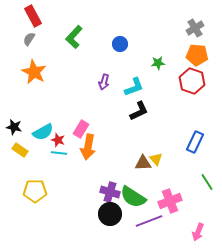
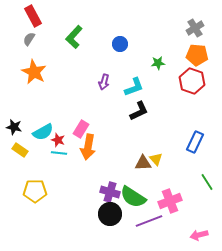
pink arrow: moved 1 px right, 3 px down; rotated 54 degrees clockwise
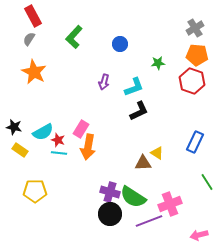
yellow triangle: moved 1 px right, 6 px up; rotated 16 degrees counterclockwise
pink cross: moved 3 px down
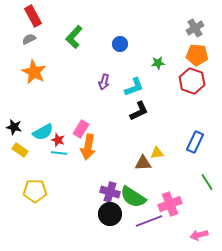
gray semicircle: rotated 32 degrees clockwise
yellow triangle: rotated 40 degrees counterclockwise
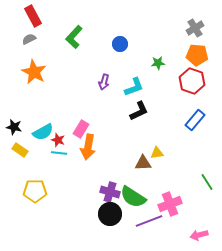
blue rectangle: moved 22 px up; rotated 15 degrees clockwise
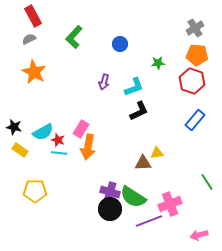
black circle: moved 5 px up
